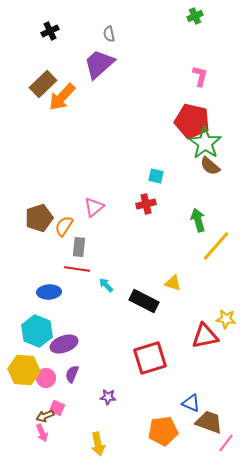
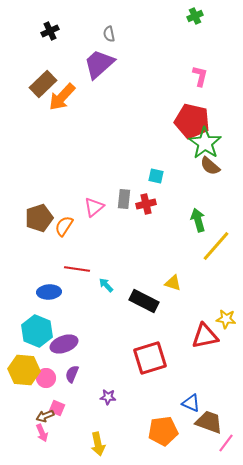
gray rectangle: moved 45 px right, 48 px up
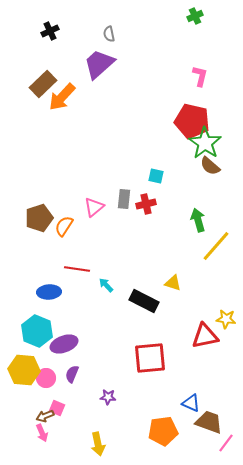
red square: rotated 12 degrees clockwise
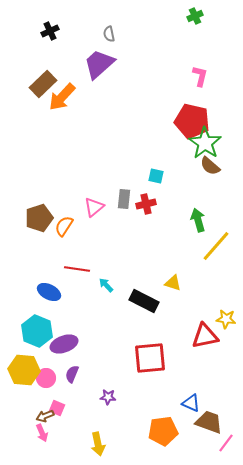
blue ellipse: rotated 30 degrees clockwise
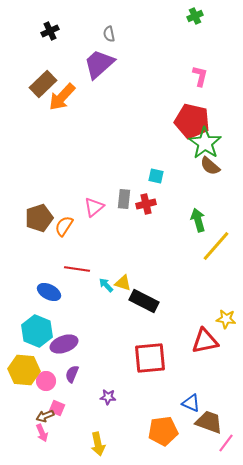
yellow triangle: moved 50 px left
red triangle: moved 5 px down
pink circle: moved 3 px down
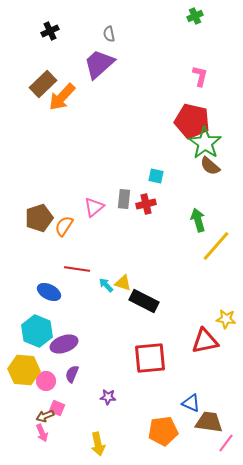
brown trapezoid: rotated 12 degrees counterclockwise
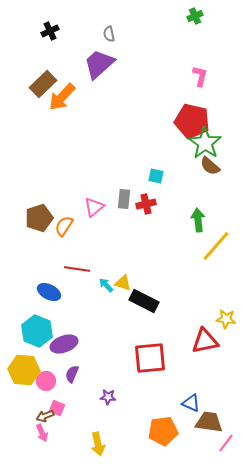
green arrow: rotated 10 degrees clockwise
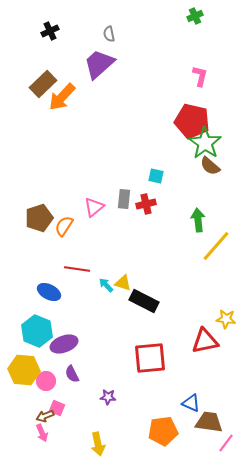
purple semicircle: rotated 48 degrees counterclockwise
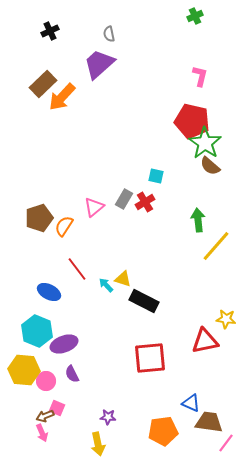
gray rectangle: rotated 24 degrees clockwise
red cross: moved 1 px left, 2 px up; rotated 18 degrees counterclockwise
red line: rotated 45 degrees clockwise
yellow triangle: moved 4 px up
purple star: moved 20 px down
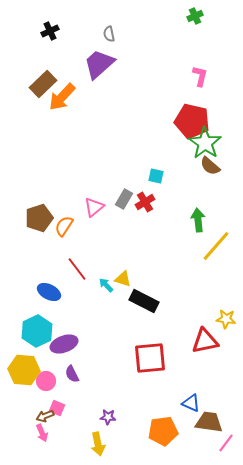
cyan hexagon: rotated 12 degrees clockwise
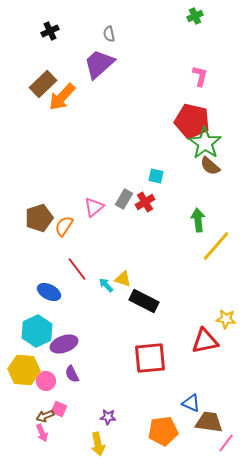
pink square: moved 2 px right, 1 px down
